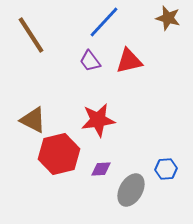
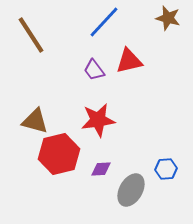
purple trapezoid: moved 4 px right, 9 px down
brown triangle: moved 2 px right, 1 px down; rotated 12 degrees counterclockwise
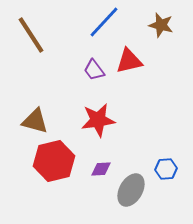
brown star: moved 7 px left, 7 px down
red hexagon: moved 5 px left, 7 px down
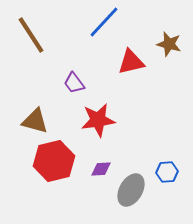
brown star: moved 8 px right, 19 px down
red triangle: moved 2 px right, 1 px down
purple trapezoid: moved 20 px left, 13 px down
blue hexagon: moved 1 px right, 3 px down
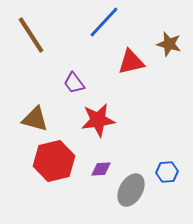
brown triangle: moved 2 px up
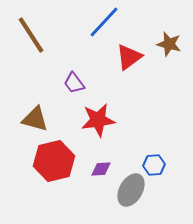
red triangle: moved 2 px left, 5 px up; rotated 24 degrees counterclockwise
blue hexagon: moved 13 px left, 7 px up
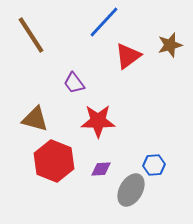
brown star: moved 1 px right, 1 px down; rotated 30 degrees counterclockwise
red triangle: moved 1 px left, 1 px up
red star: moved 1 px down; rotated 8 degrees clockwise
red hexagon: rotated 24 degrees counterclockwise
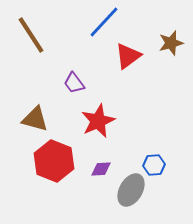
brown star: moved 1 px right, 2 px up
red star: rotated 24 degrees counterclockwise
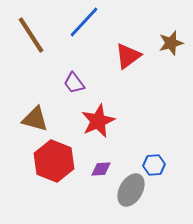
blue line: moved 20 px left
